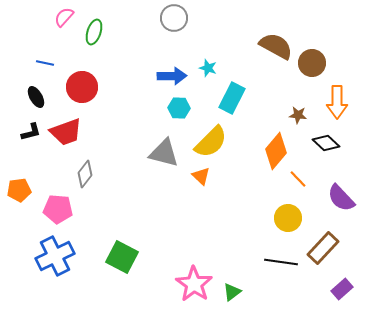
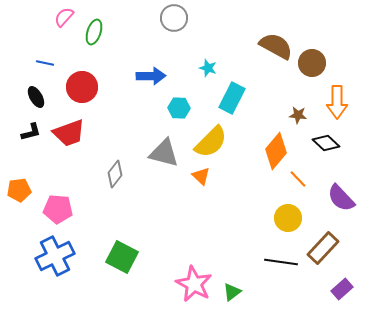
blue arrow: moved 21 px left
red trapezoid: moved 3 px right, 1 px down
gray diamond: moved 30 px right
pink star: rotated 6 degrees counterclockwise
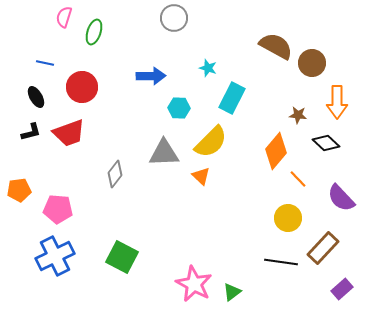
pink semicircle: rotated 25 degrees counterclockwise
gray triangle: rotated 16 degrees counterclockwise
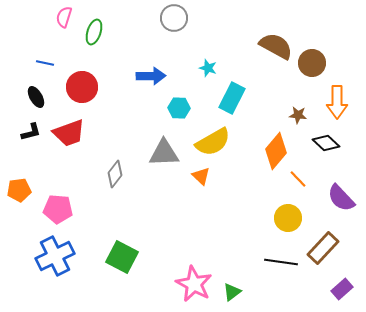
yellow semicircle: moved 2 px right; rotated 15 degrees clockwise
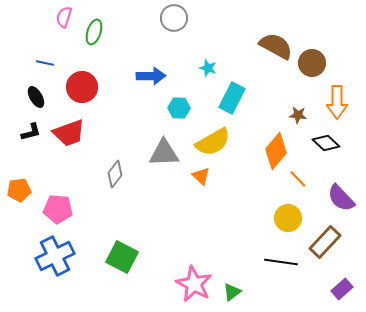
brown rectangle: moved 2 px right, 6 px up
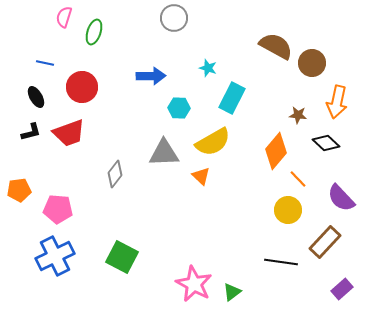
orange arrow: rotated 12 degrees clockwise
yellow circle: moved 8 px up
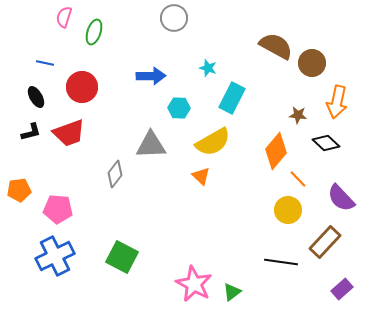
gray triangle: moved 13 px left, 8 px up
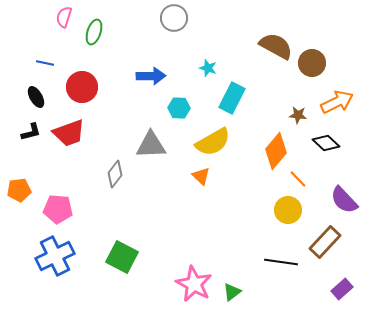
orange arrow: rotated 128 degrees counterclockwise
purple semicircle: moved 3 px right, 2 px down
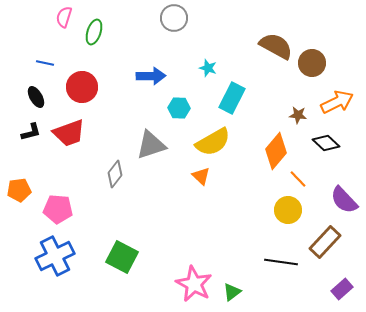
gray triangle: rotated 16 degrees counterclockwise
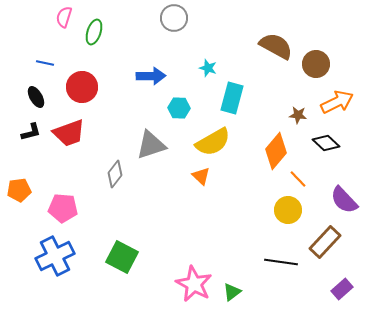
brown circle: moved 4 px right, 1 px down
cyan rectangle: rotated 12 degrees counterclockwise
pink pentagon: moved 5 px right, 1 px up
